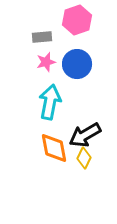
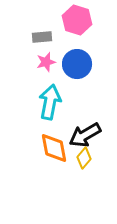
pink hexagon: rotated 24 degrees counterclockwise
yellow diamond: rotated 15 degrees clockwise
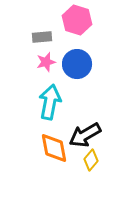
yellow diamond: moved 7 px right, 2 px down
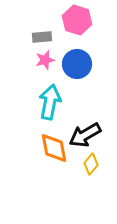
pink star: moved 1 px left, 2 px up
yellow diamond: moved 4 px down
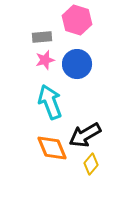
cyan arrow: rotated 32 degrees counterclockwise
orange diamond: moved 2 px left; rotated 12 degrees counterclockwise
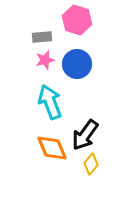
black arrow: rotated 24 degrees counterclockwise
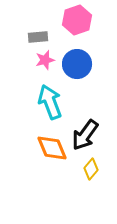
pink hexagon: rotated 24 degrees clockwise
gray rectangle: moved 4 px left
yellow diamond: moved 5 px down
